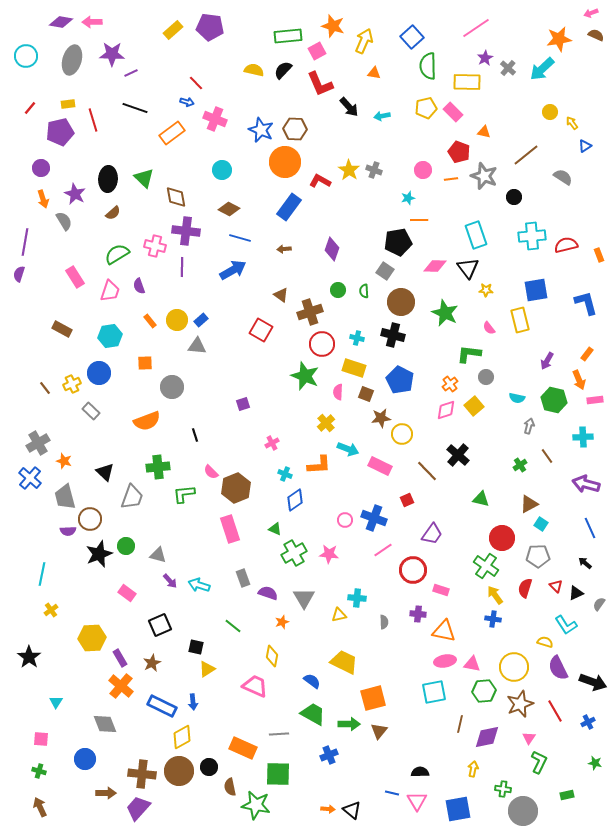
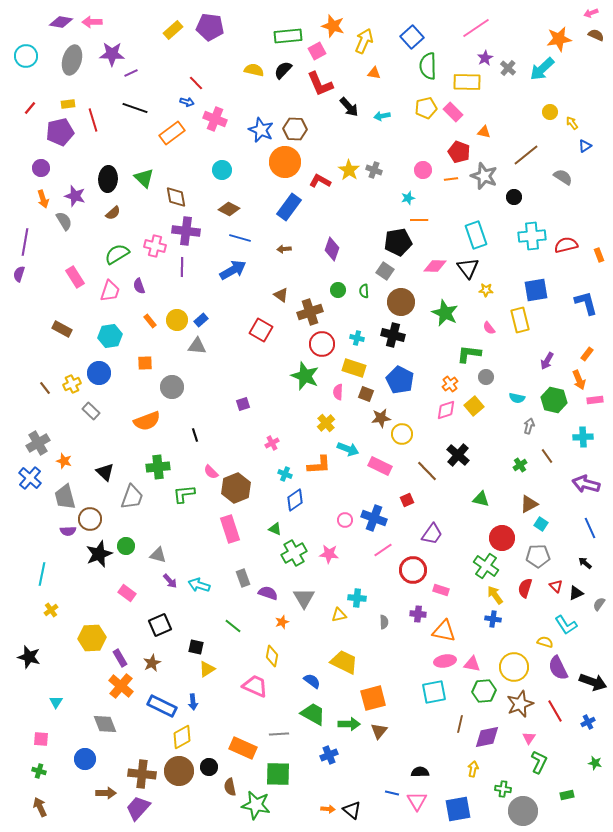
purple star at (75, 194): moved 2 px down; rotated 10 degrees counterclockwise
black star at (29, 657): rotated 20 degrees counterclockwise
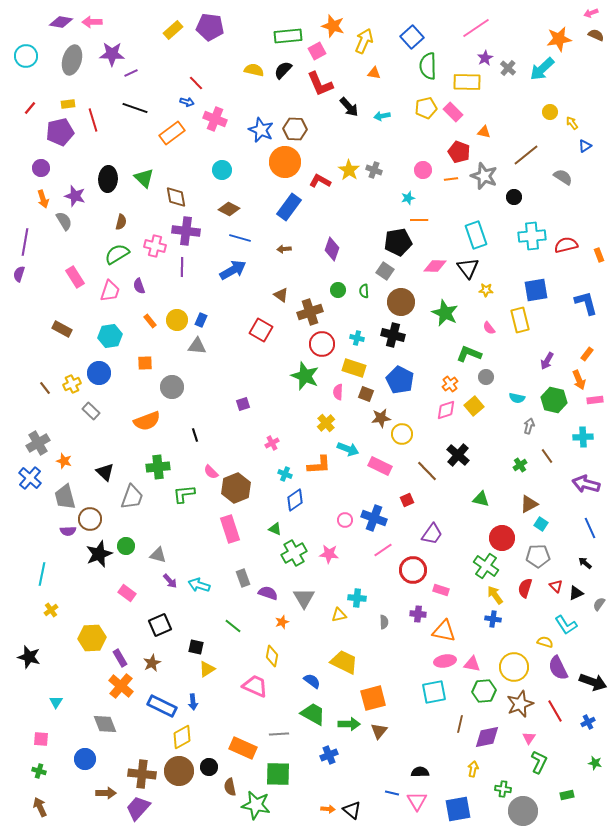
brown semicircle at (113, 213): moved 8 px right, 9 px down; rotated 35 degrees counterclockwise
blue rectangle at (201, 320): rotated 24 degrees counterclockwise
green L-shape at (469, 354): rotated 15 degrees clockwise
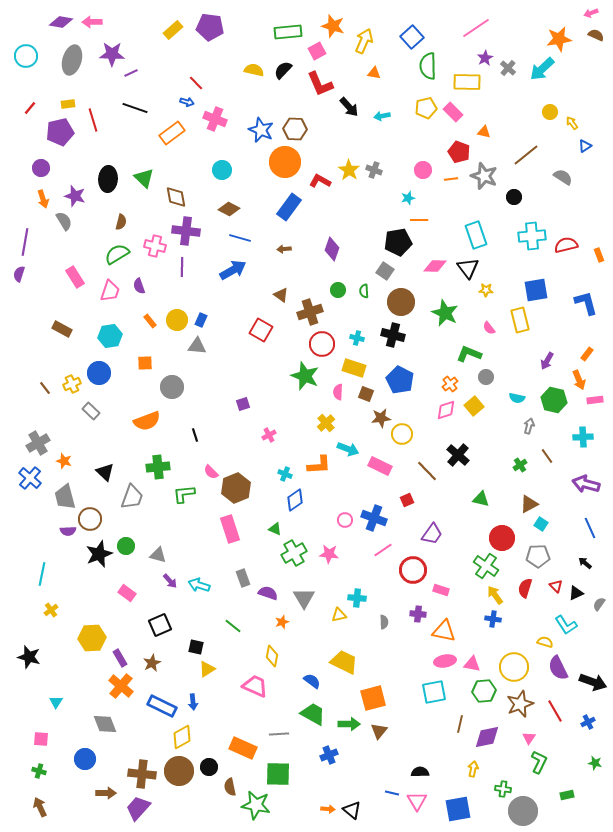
green rectangle at (288, 36): moved 4 px up
pink cross at (272, 443): moved 3 px left, 8 px up
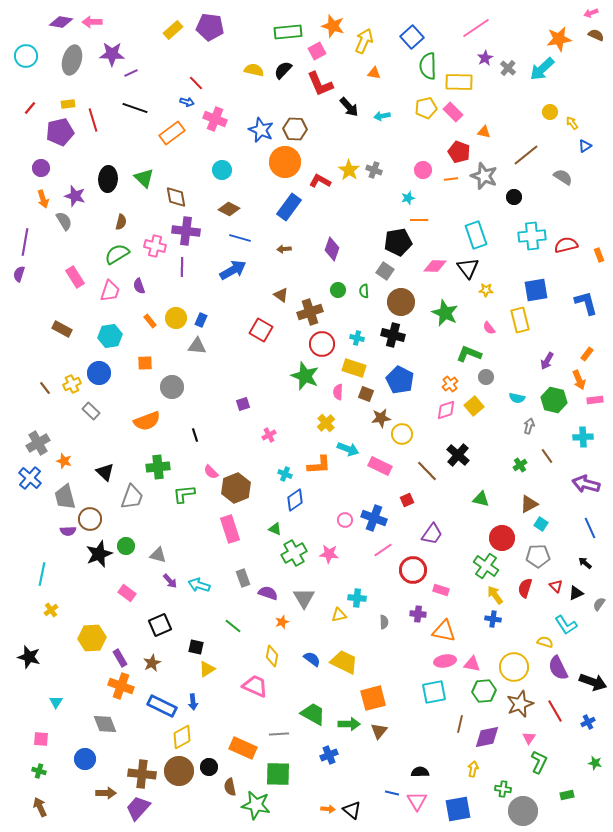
yellow rectangle at (467, 82): moved 8 px left
yellow circle at (177, 320): moved 1 px left, 2 px up
blue semicircle at (312, 681): moved 22 px up
orange cross at (121, 686): rotated 20 degrees counterclockwise
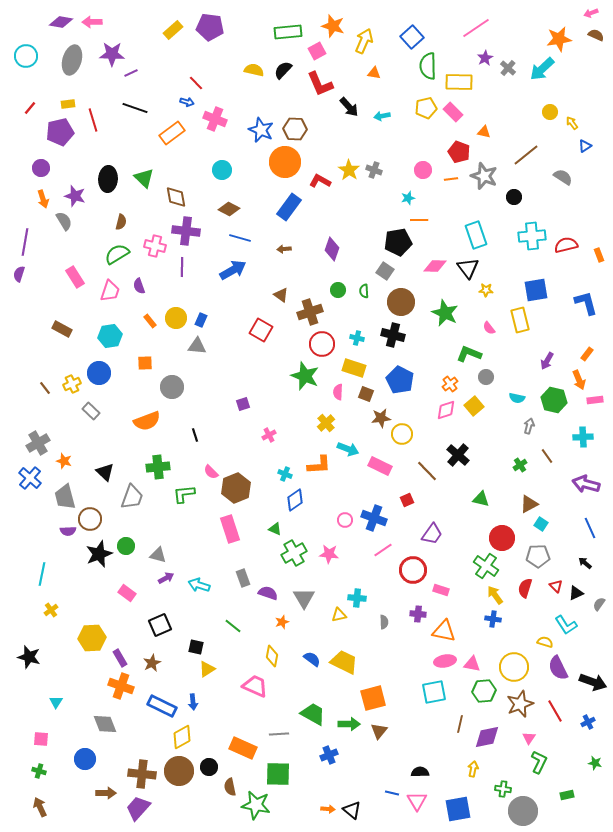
purple arrow at (170, 581): moved 4 px left, 3 px up; rotated 77 degrees counterclockwise
